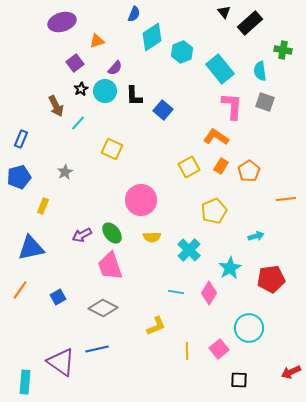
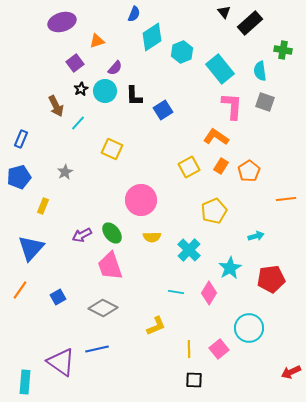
blue square at (163, 110): rotated 18 degrees clockwise
blue triangle at (31, 248): rotated 36 degrees counterclockwise
yellow line at (187, 351): moved 2 px right, 2 px up
black square at (239, 380): moved 45 px left
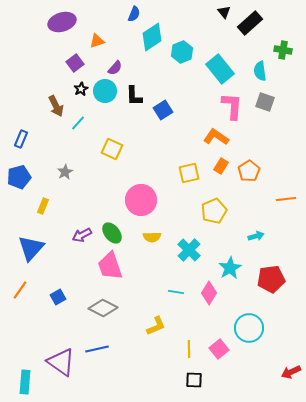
yellow square at (189, 167): moved 6 px down; rotated 15 degrees clockwise
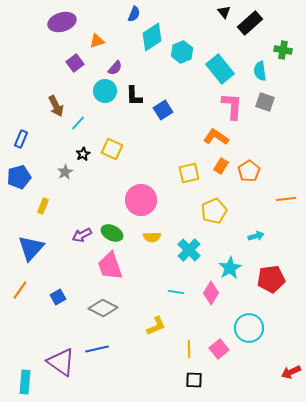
black star at (81, 89): moved 2 px right, 65 px down
green ellipse at (112, 233): rotated 25 degrees counterclockwise
pink diamond at (209, 293): moved 2 px right
